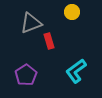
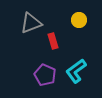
yellow circle: moved 7 px right, 8 px down
red rectangle: moved 4 px right
purple pentagon: moved 19 px right; rotated 15 degrees counterclockwise
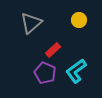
gray triangle: rotated 20 degrees counterclockwise
red rectangle: moved 9 px down; rotated 63 degrees clockwise
purple pentagon: moved 2 px up
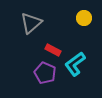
yellow circle: moved 5 px right, 2 px up
red rectangle: rotated 70 degrees clockwise
cyan L-shape: moved 1 px left, 7 px up
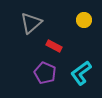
yellow circle: moved 2 px down
red rectangle: moved 1 px right, 4 px up
cyan L-shape: moved 6 px right, 9 px down
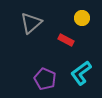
yellow circle: moved 2 px left, 2 px up
red rectangle: moved 12 px right, 6 px up
purple pentagon: moved 6 px down
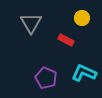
gray triangle: rotated 20 degrees counterclockwise
cyan L-shape: moved 3 px right; rotated 60 degrees clockwise
purple pentagon: moved 1 px right, 1 px up
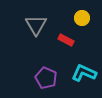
gray triangle: moved 5 px right, 2 px down
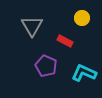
gray triangle: moved 4 px left, 1 px down
red rectangle: moved 1 px left, 1 px down
purple pentagon: moved 12 px up
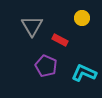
red rectangle: moved 5 px left, 1 px up
